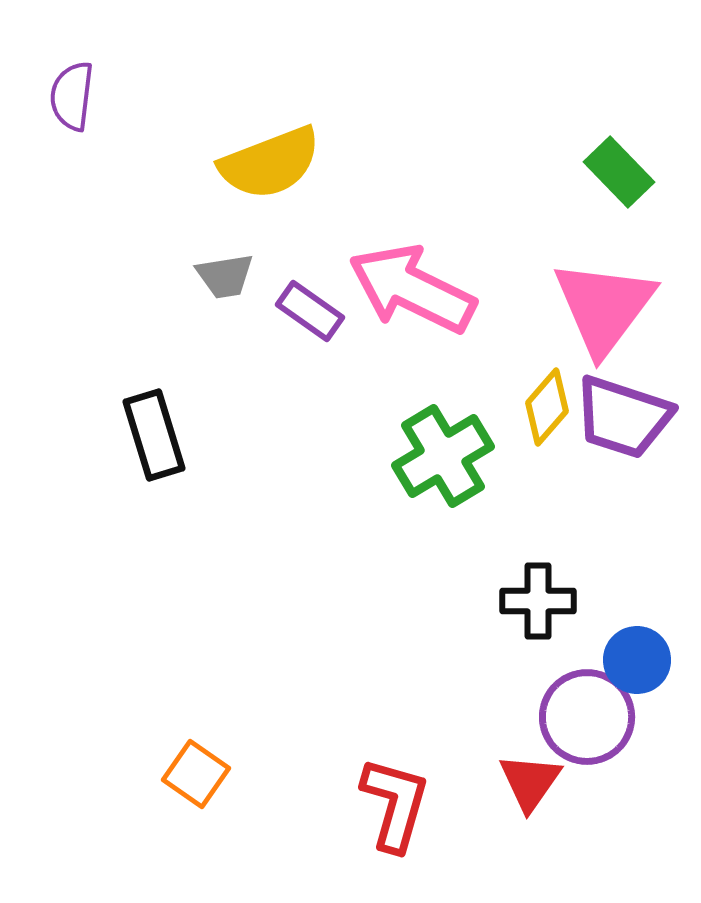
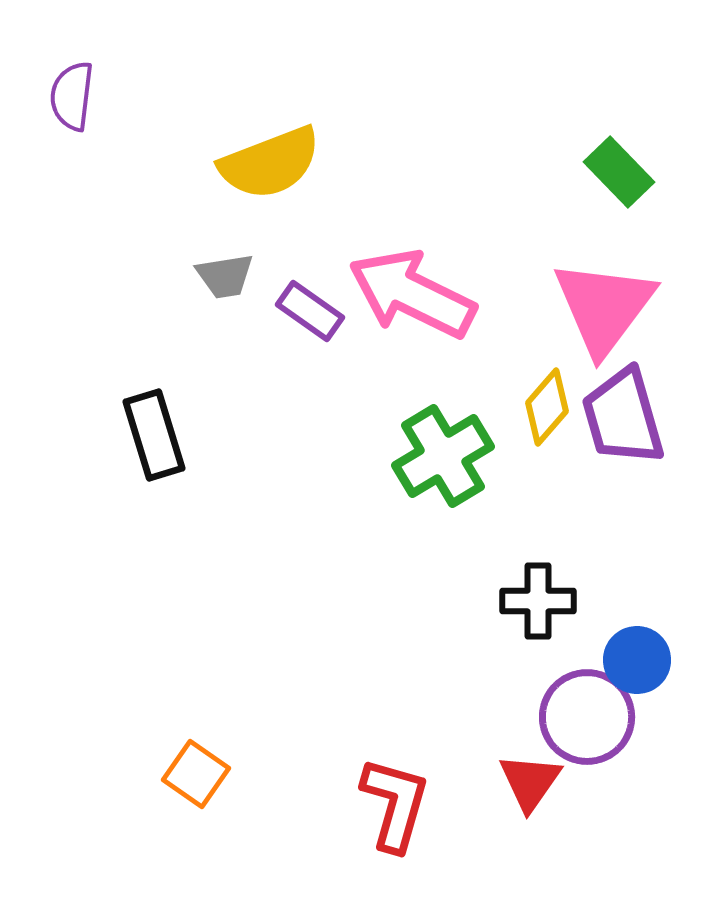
pink arrow: moved 5 px down
purple trapezoid: rotated 56 degrees clockwise
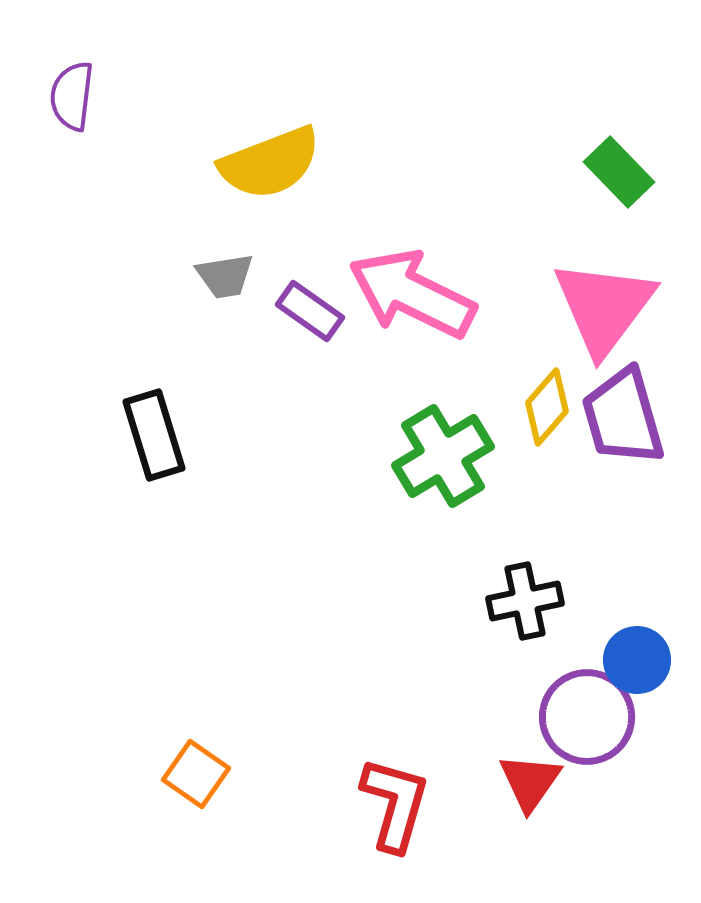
black cross: moved 13 px left; rotated 12 degrees counterclockwise
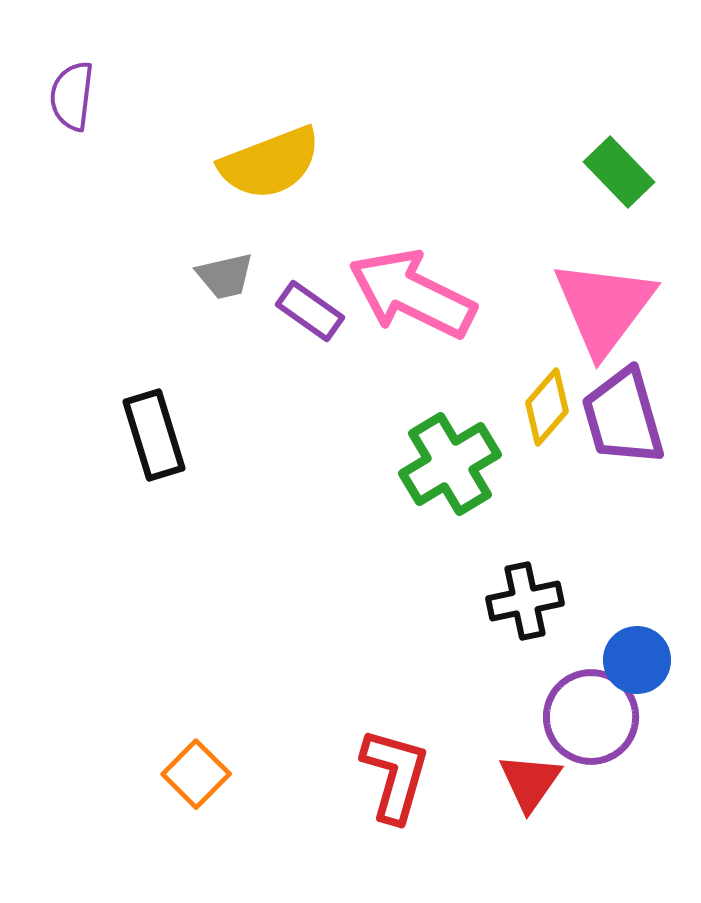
gray trapezoid: rotated 4 degrees counterclockwise
green cross: moved 7 px right, 8 px down
purple circle: moved 4 px right
orange square: rotated 10 degrees clockwise
red L-shape: moved 29 px up
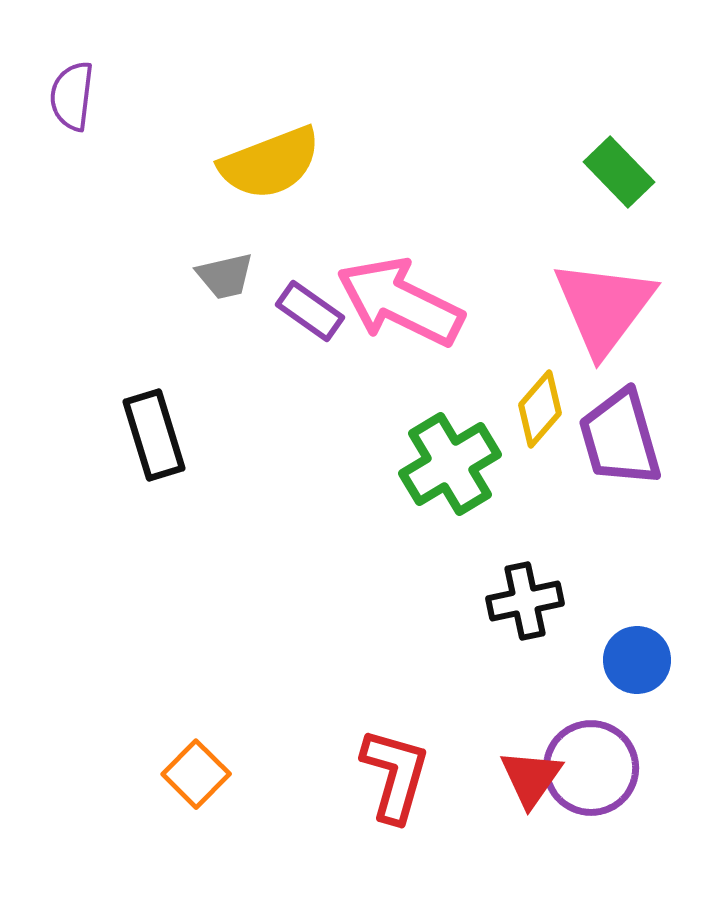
pink arrow: moved 12 px left, 8 px down
yellow diamond: moved 7 px left, 2 px down
purple trapezoid: moved 3 px left, 21 px down
purple circle: moved 51 px down
red triangle: moved 1 px right, 4 px up
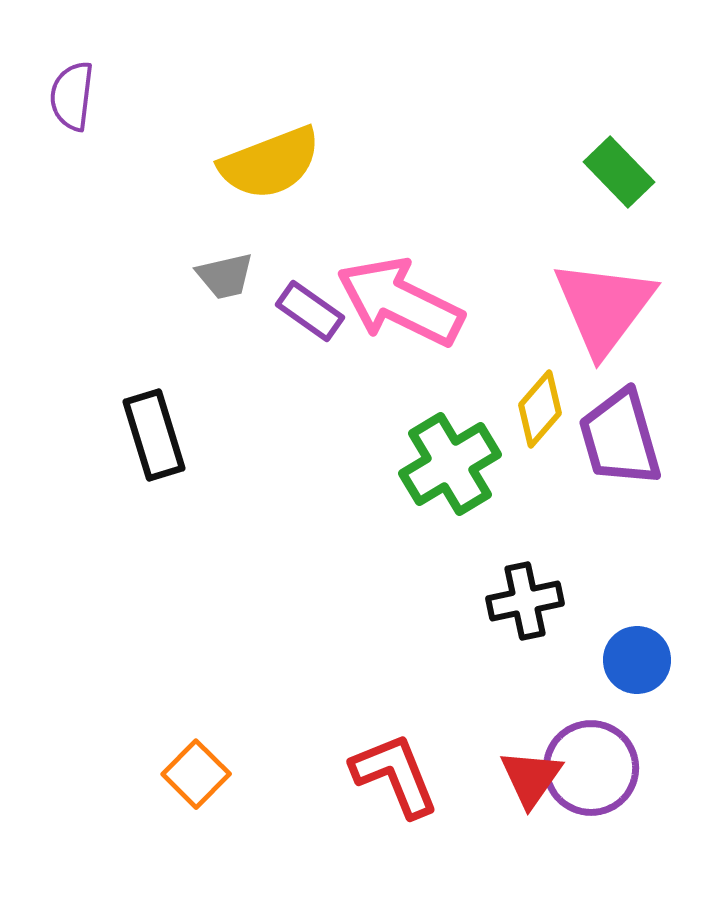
red L-shape: rotated 38 degrees counterclockwise
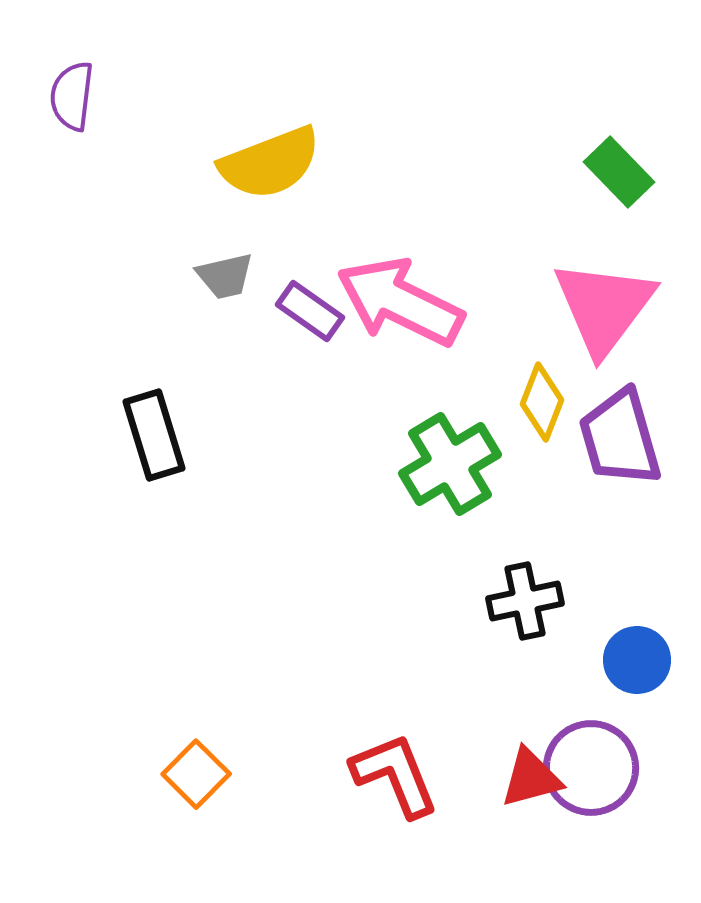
yellow diamond: moved 2 px right, 7 px up; rotated 20 degrees counterclockwise
red triangle: rotated 40 degrees clockwise
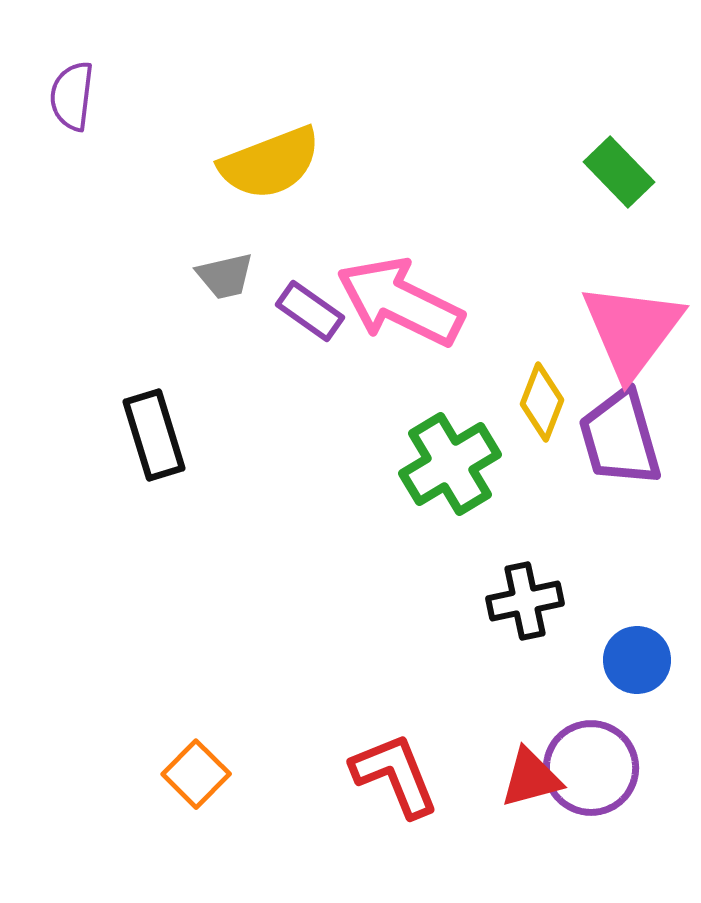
pink triangle: moved 28 px right, 23 px down
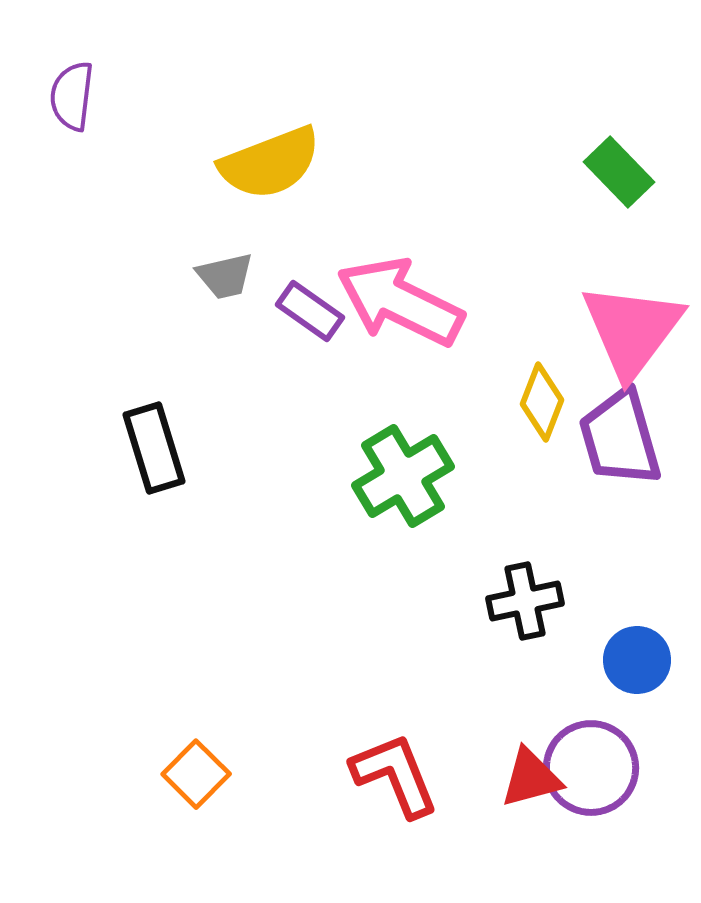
black rectangle: moved 13 px down
green cross: moved 47 px left, 12 px down
